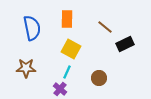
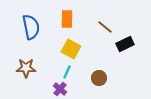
blue semicircle: moved 1 px left, 1 px up
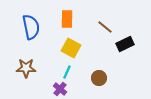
yellow square: moved 1 px up
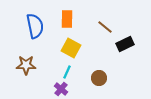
blue semicircle: moved 4 px right, 1 px up
brown star: moved 3 px up
purple cross: moved 1 px right
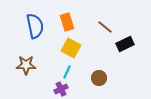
orange rectangle: moved 3 px down; rotated 18 degrees counterclockwise
purple cross: rotated 24 degrees clockwise
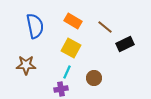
orange rectangle: moved 6 px right, 1 px up; rotated 42 degrees counterclockwise
brown circle: moved 5 px left
purple cross: rotated 16 degrees clockwise
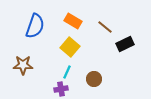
blue semicircle: rotated 30 degrees clockwise
yellow square: moved 1 px left, 1 px up; rotated 12 degrees clockwise
brown star: moved 3 px left
brown circle: moved 1 px down
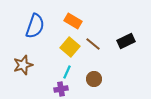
brown line: moved 12 px left, 17 px down
black rectangle: moved 1 px right, 3 px up
brown star: rotated 18 degrees counterclockwise
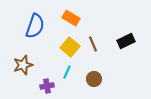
orange rectangle: moved 2 px left, 3 px up
brown line: rotated 28 degrees clockwise
purple cross: moved 14 px left, 3 px up
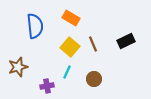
blue semicircle: rotated 25 degrees counterclockwise
brown star: moved 5 px left, 2 px down
